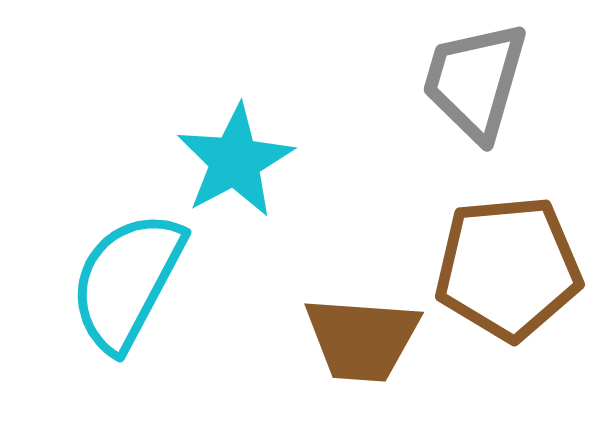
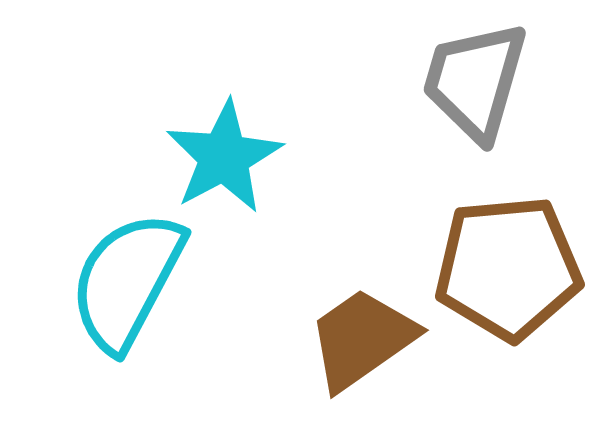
cyan star: moved 11 px left, 4 px up
brown trapezoid: rotated 141 degrees clockwise
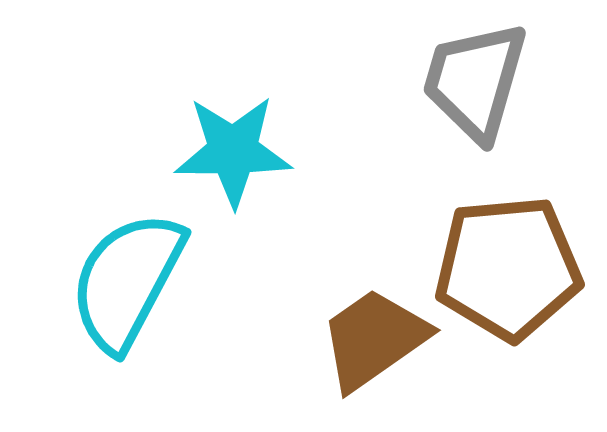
cyan star: moved 9 px right, 6 px up; rotated 28 degrees clockwise
brown trapezoid: moved 12 px right
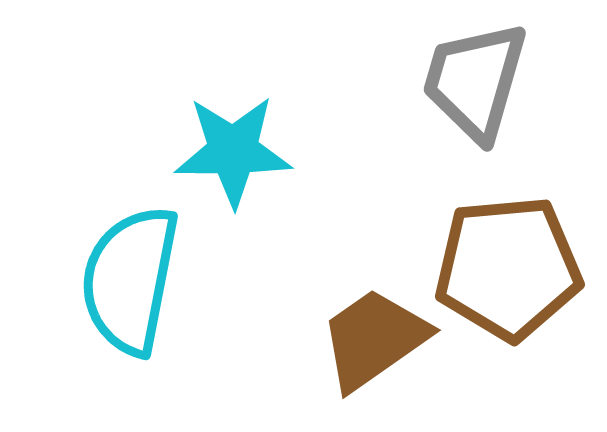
cyan semicircle: moved 3 px right, 1 px up; rotated 17 degrees counterclockwise
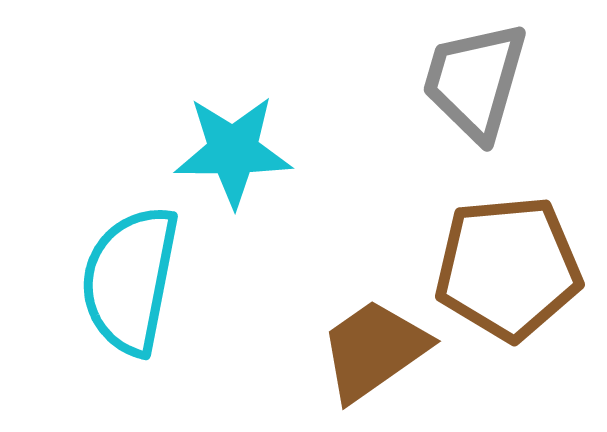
brown trapezoid: moved 11 px down
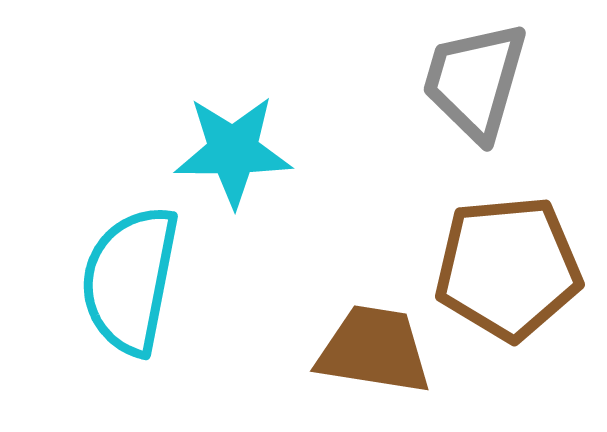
brown trapezoid: rotated 44 degrees clockwise
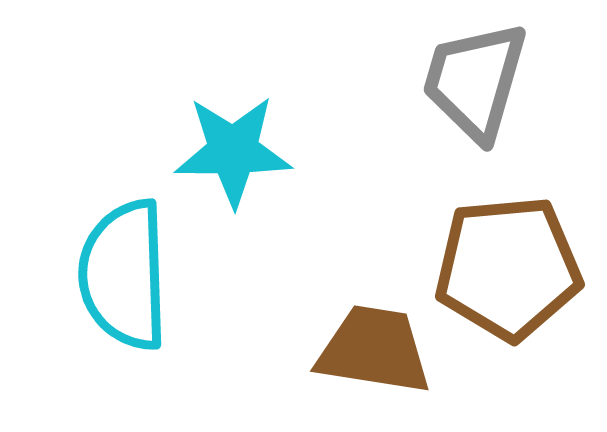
cyan semicircle: moved 6 px left, 5 px up; rotated 13 degrees counterclockwise
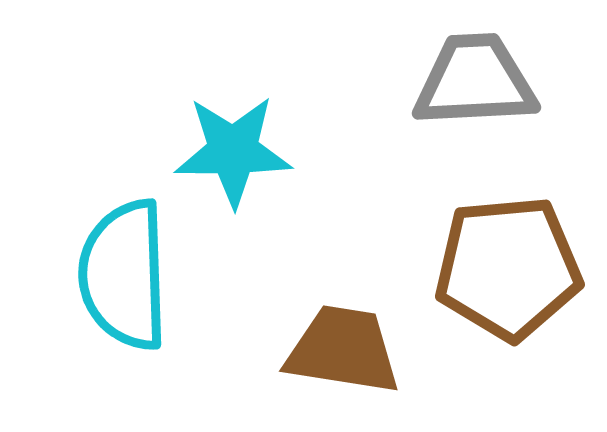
gray trapezoid: rotated 71 degrees clockwise
brown trapezoid: moved 31 px left
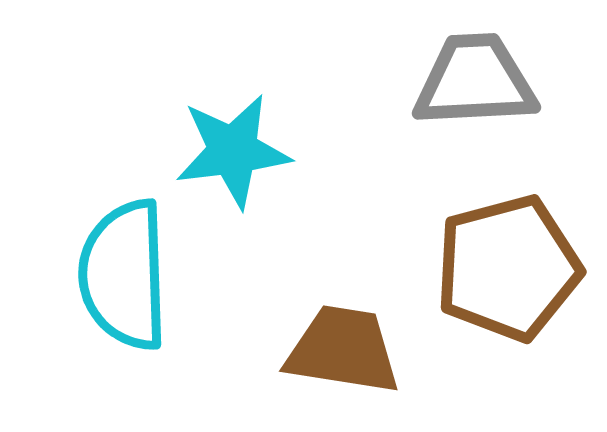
cyan star: rotated 7 degrees counterclockwise
brown pentagon: rotated 10 degrees counterclockwise
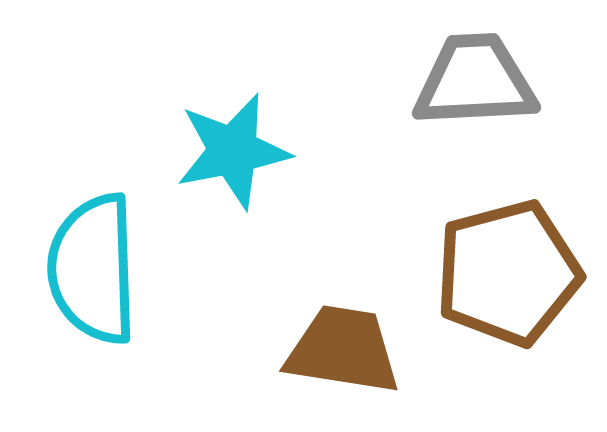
cyan star: rotated 4 degrees counterclockwise
brown pentagon: moved 5 px down
cyan semicircle: moved 31 px left, 6 px up
